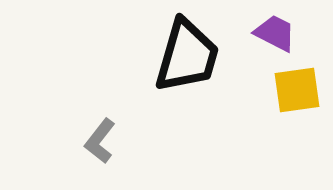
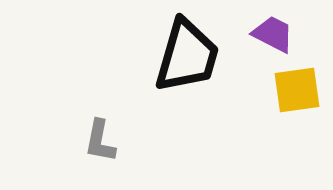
purple trapezoid: moved 2 px left, 1 px down
gray L-shape: rotated 27 degrees counterclockwise
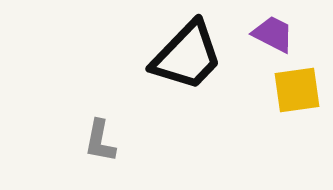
black trapezoid: rotated 28 degrees clockwise
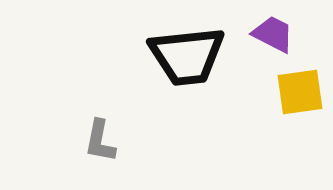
black trapezoid: rotated 40 degrees clockwise
yellow square: moved 3 px right, 2 px down
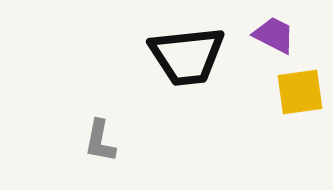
purple trapezoid: moved 1 px right, 1 px down
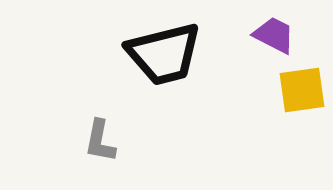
black trapezoid: moved 23 px left, 2 px up; rotated 8 degrees counterclockwise
yellow square: moved 2 px right, 2 px up
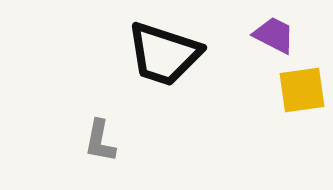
black trapezoid: rotated 32 degrees clockwise
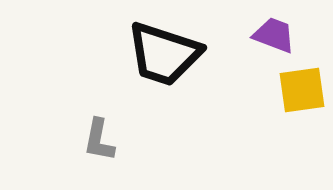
purple trapezoid: rotated 6 degrees counterclockwise
gray L-shape: moved 1 px left, 1 px up
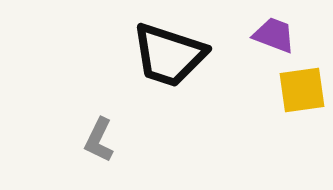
black trapezoid: moved 5 px right, 1 px down
gray L-shape: rotated 15 degrees clockwise
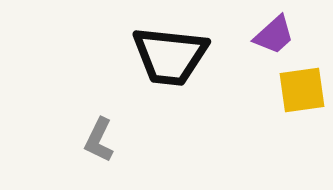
purple trapezoid: rotated 117 degrees clockwise
black trapezoid: moved 1 px right, 1 px down; rotated 12 degrees counterclockwise
